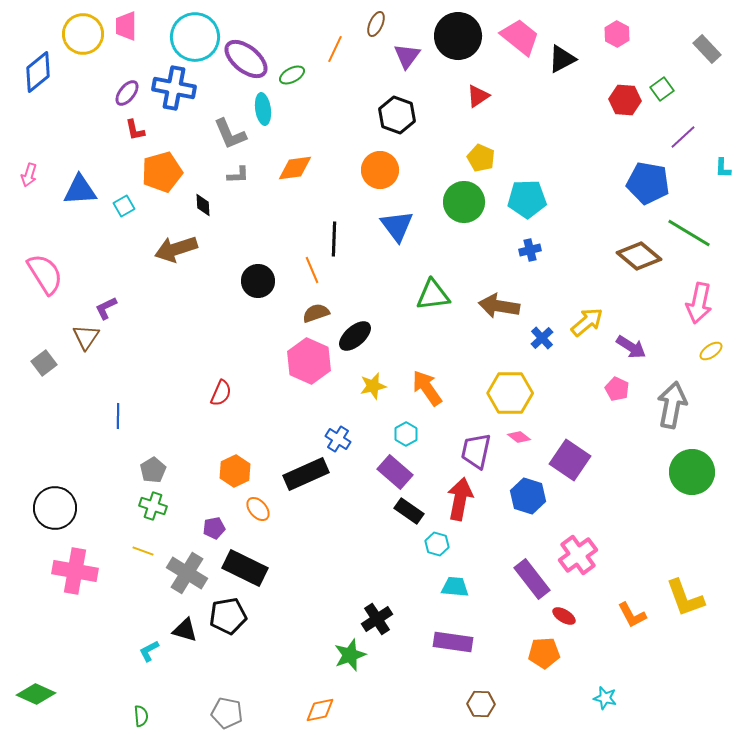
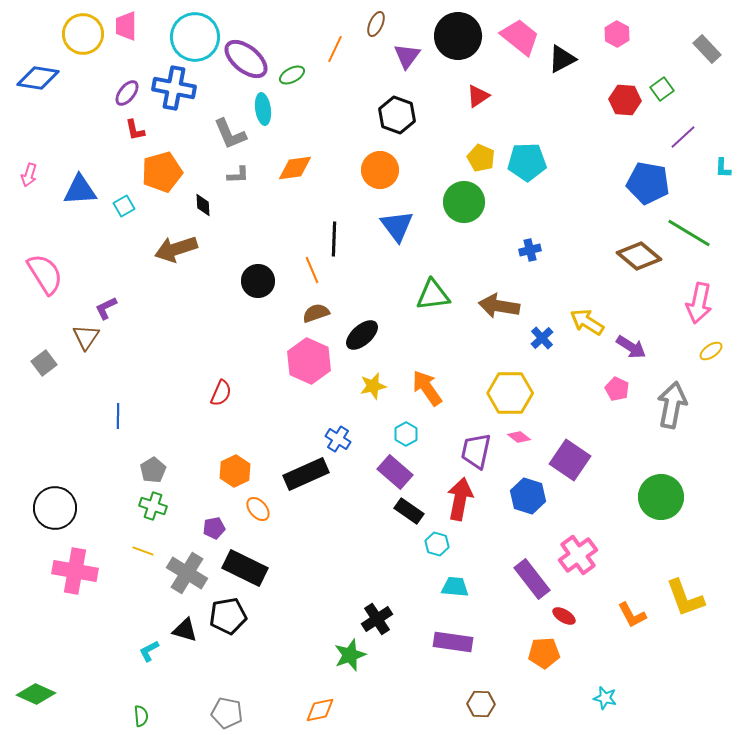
blue diamond at (38, 72): moved 6 px down; rotated 48 degrees clockwise
cyan pentagon at (527, 199): moved 37 px up
yellow arrow at (587, 322): rotated 108 degrees counterclockwise
black ellipse at (355, 336): moved 7 px right, 1 px up
green circle at (692, 472): moved 31 px left, 25 px down
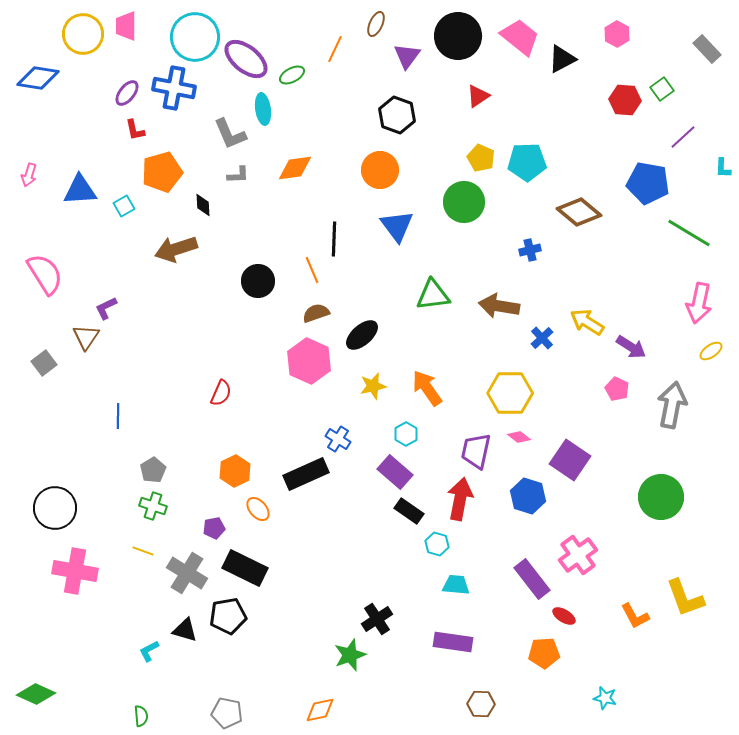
brown diamond at (639, 256): moved 60 px left, 44 px up
cyan trapezoid at (455, 587): moved 1 px right, 2 px up
orange L-shape at (632, 615): moved 3 px right, 1 px down
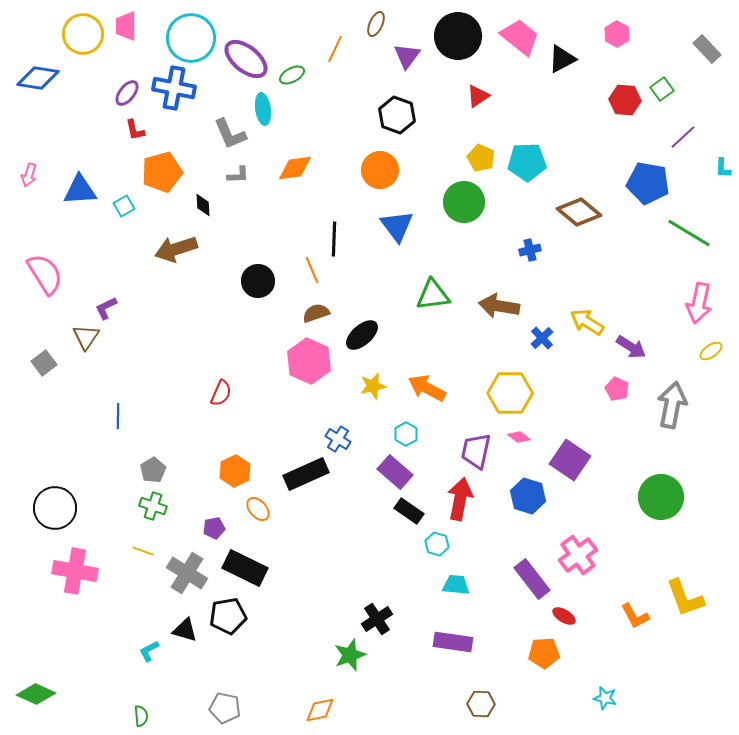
cyan circle at (195, 37): moved 4 px left, 1 px down
orange arrow at (427, 388): rotated 27 degrees counterclockwise
gray pentagon at (227, 713): moved 2 px left, 5 px up
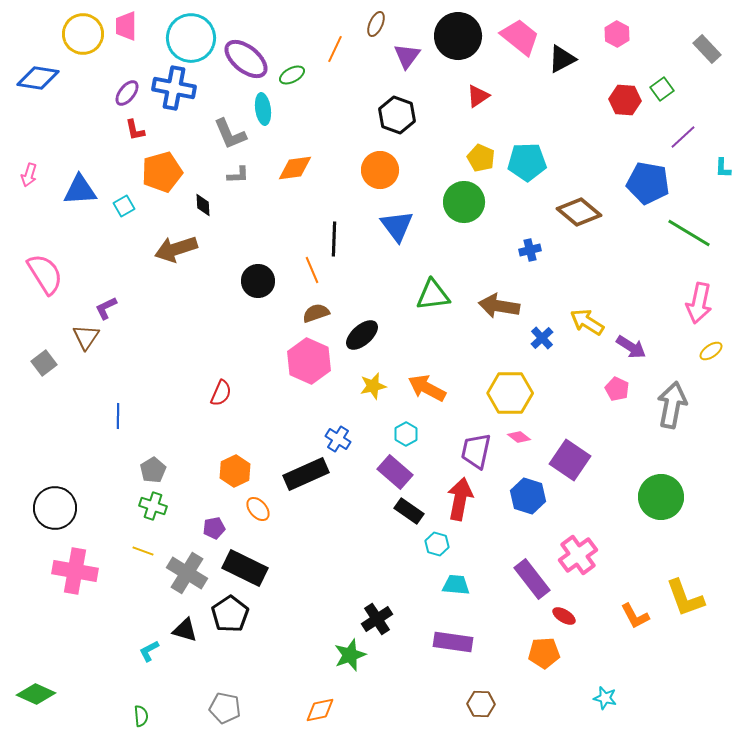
black pentagon at (228, 616): moved 2 px right, 2 px up; rotated 24 degrees counterclockwise
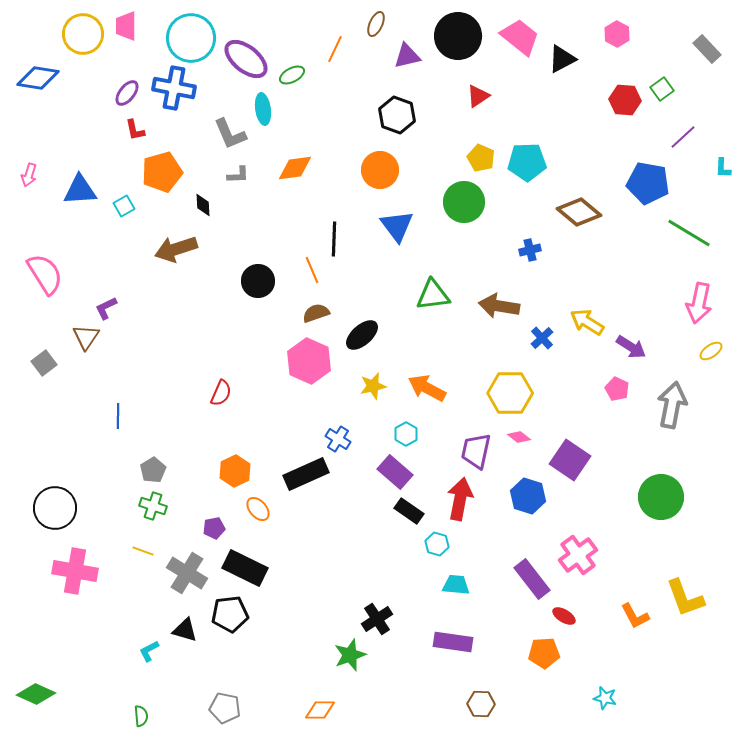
purple triangle at (407, 56): rotated 40 degrees clockwise
black pentagon at (230, 614): rotated 27 degrees clockwise
orange diamond at (320, 710): rotated 12 degrees clockwise
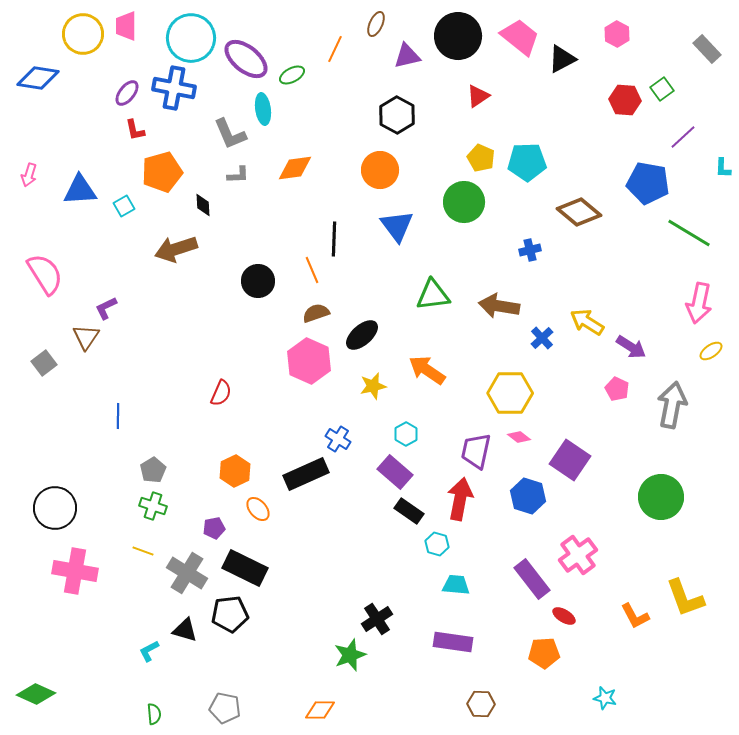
black hexagon at (397, 115): rotated 9 degrees clockwise
orange arrow at (427, 388): moved 18 px up; rotated 6 degrees clockwise
green semicircle at (141, 716): moved 13 px right, 2 px up
